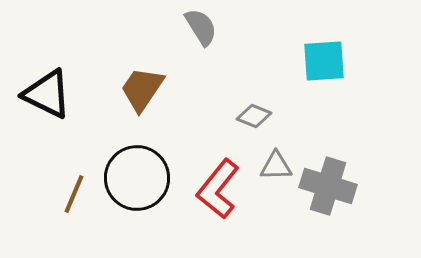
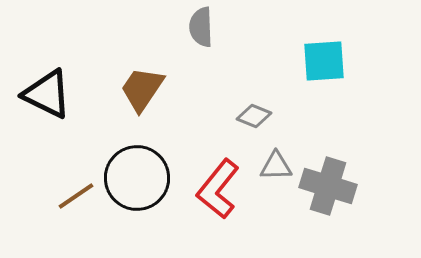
gray semicircle: rotated 150 degrees counterclockwise
brown line: moved 2 px right, 2 px down; rotated 33 degrees clockwise
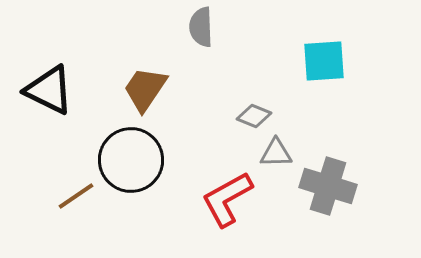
brown trapezoid: moved 3 px right
black triangle: moved 2 px right, 4 px up
gray triangle: moved 13 px up
black circle: moved 6 px left, 18 px up
red L-shape: moved 9 px right, 10 px down; rotated 22 degrees clockwise
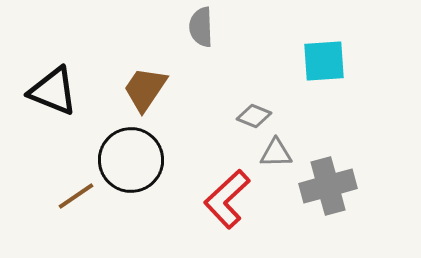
black triangle: moved 4 px right, 1 px down; rotated 4 degrees counterclockwise
gray cross: rotated 32 degrees counterclockwise
red L-shape: rotated 14 degrees counterclockwise
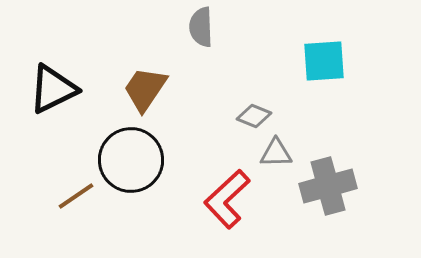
black triangle: moved 2 px up; rotated 48 degrees counterclockwise
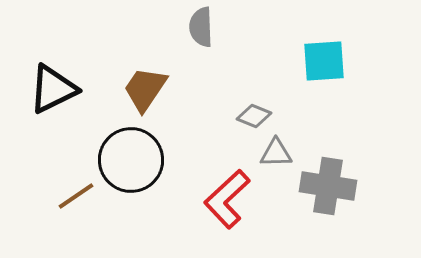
gray cross: rotated 24 degrees clockwise
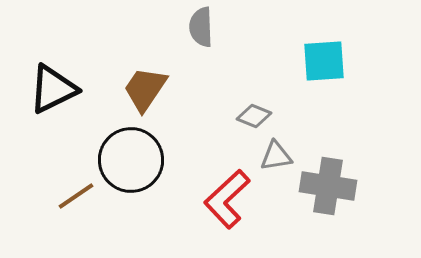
gray triangle: moved 3 px down; rotated 8 degrees counterclockwise
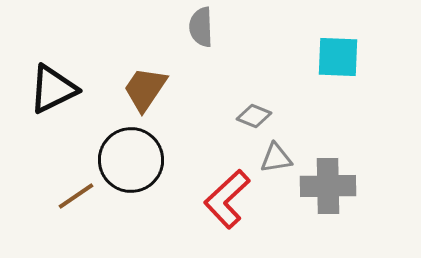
cyan square: moved 14 px right, 4 px up; rotated 6 degrees clockwise
gray triangle: moved 2 px down
gray cross: rotated 10 degrees counterclockwise
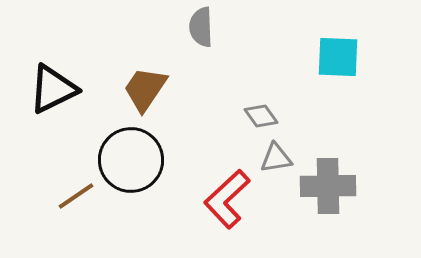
gray diamond: moved 7 px right; rotated 32 degrees clockwise
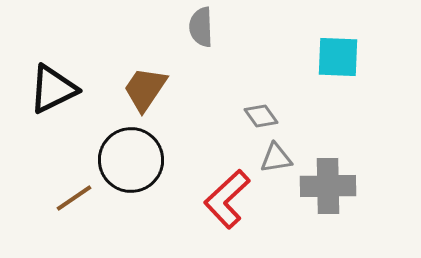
brown line: moved 2 px left, 2 px down
